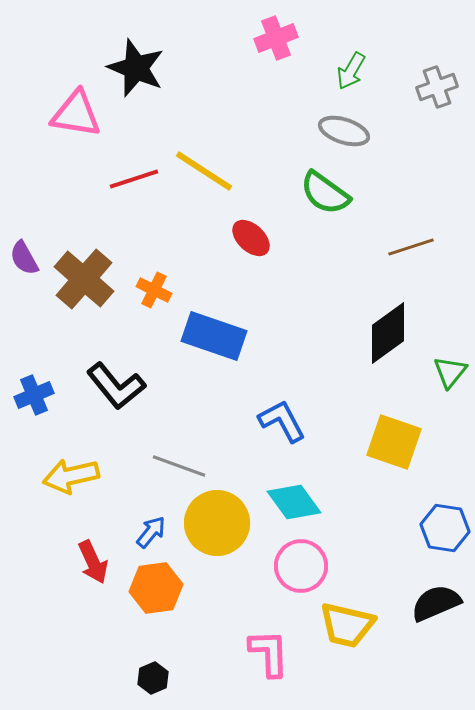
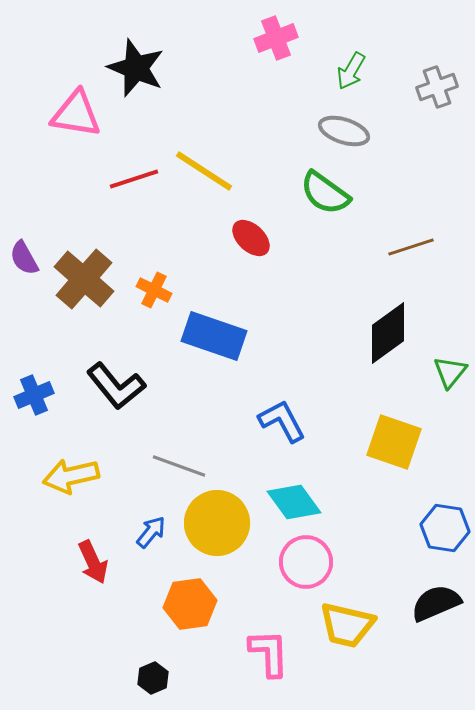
pink circle: moved 5 px right, 4 px up
orange hexagon: moved 34 px right, 16 px down
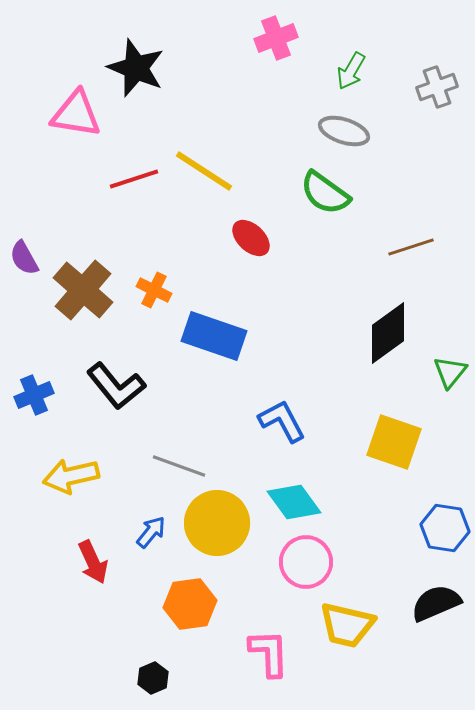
brown cross: moved 1 px left, 11 px down
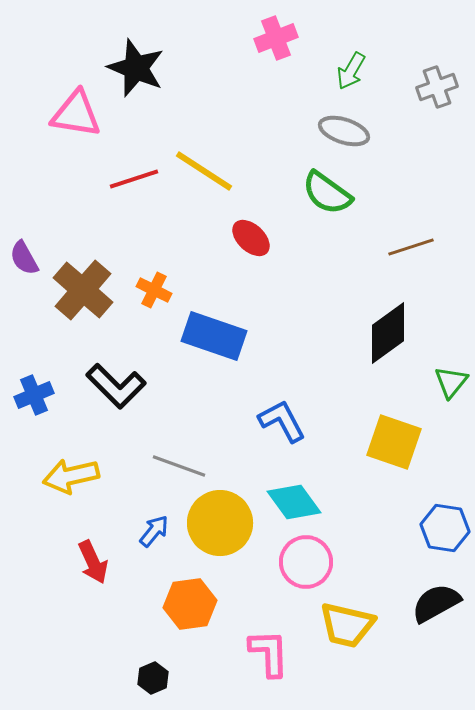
green semicircle: moved 2 px right
green triangle: moved 1 px right, 10 px down
black L-shape: rotated 6 degrees counterclockwise
yellow circle: moved 3 px right
blue arrow: moved 3 px right, 1 px up
black semicircle: rotated 6 degrees counterclockwise
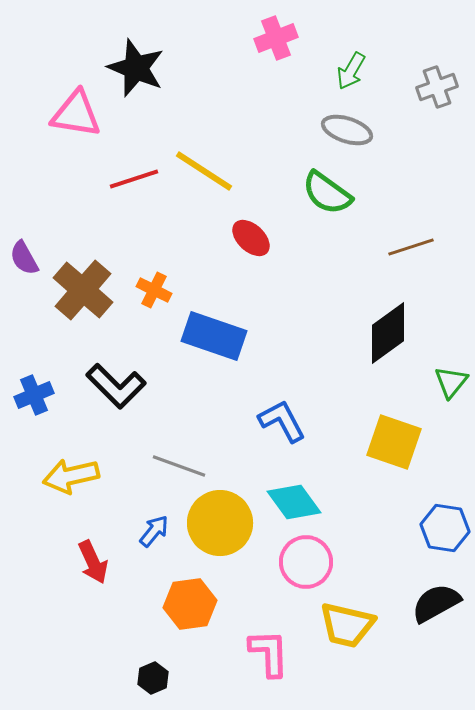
gray ellipse: moved 3 px right, 1 px up
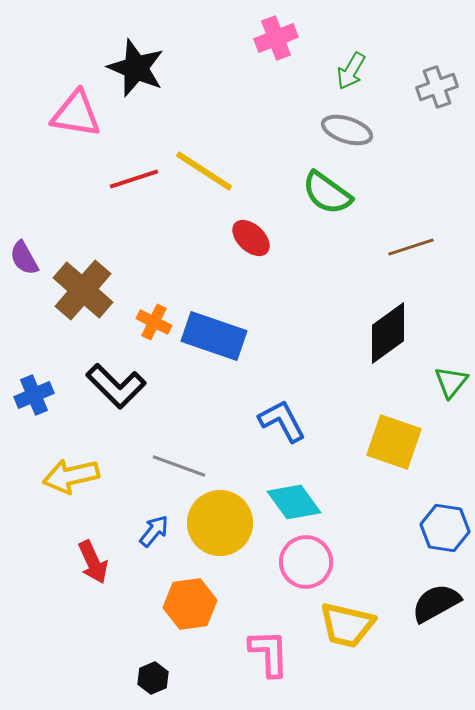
orange cross: moved 32 px down
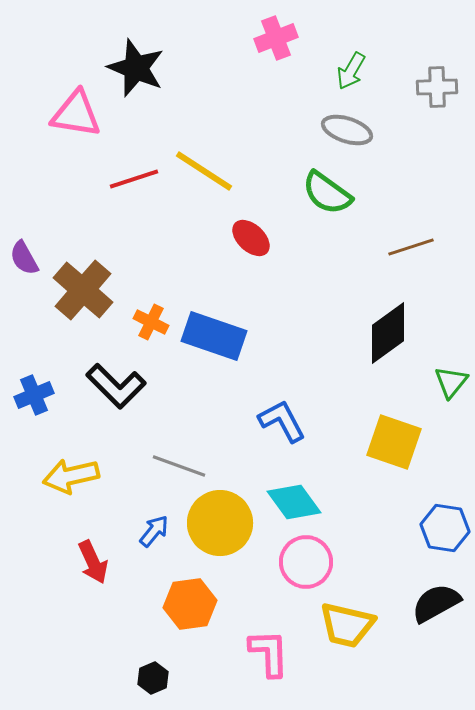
gray cross: rotated 18 degrees clockwise
orange cross: moved 3 px left
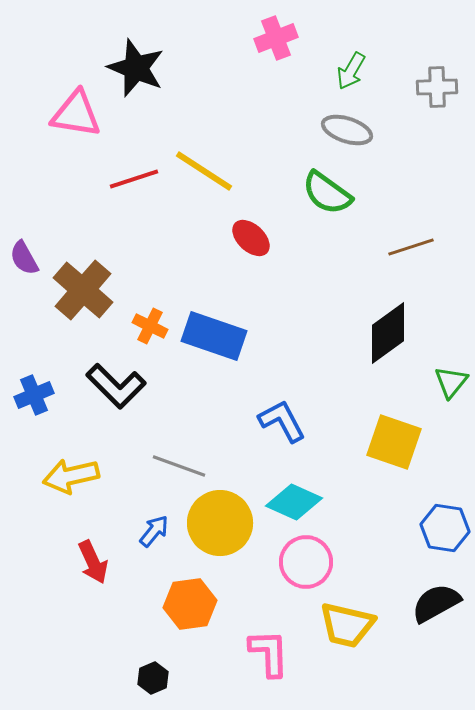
orange cross: moved 1 px left, 4 px down
cyan diamond: rotated 30 degrees counterclockwise
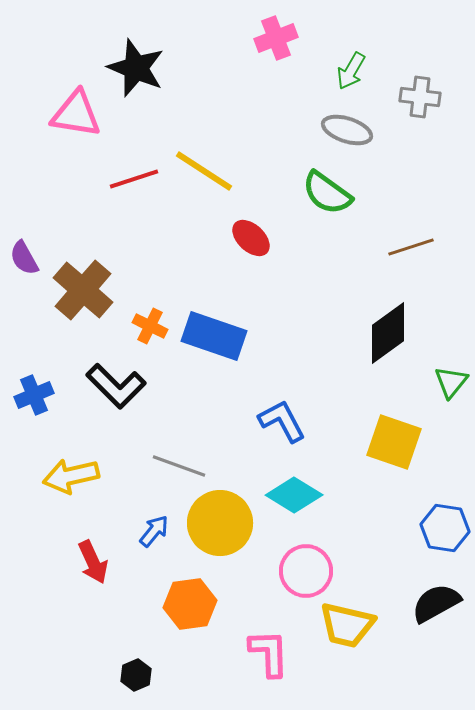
gray cross: moved 17 px left, 10 px down; rotated 9 degrees clockwise
cyan diamond: moved 7 px up; rotated 8 degrees clockwise
pink circle: moved 9 px down
black hexagon: moved 17 px left, 3 px up
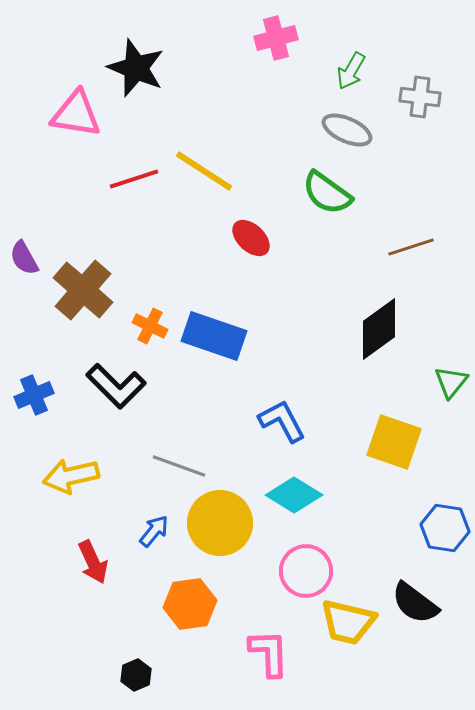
pink cross: rotated 6 degrees clockwise
gray ellipse: rotated 6 degrees clockwise
black diamond: moved 9 px left, 4 px up
black semicircle: moved 21 px left; rotated 114 degrees counterclockwise
yellow trapezoid: moved 1 px right, 3 px up
